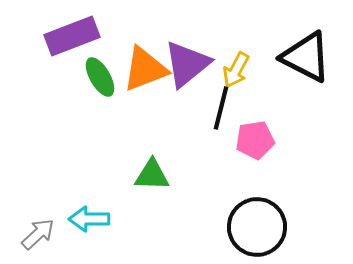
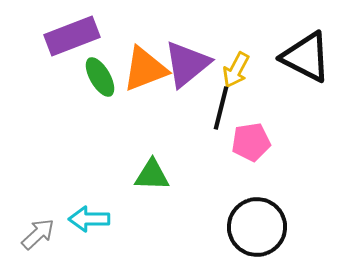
pink pentagon: moved 4 px left, 2 px down
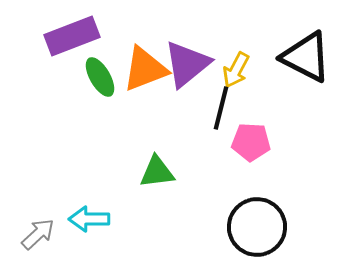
pink pentagon: rotated 12 degrees clockwise
green triangle: moved 5 px right, 3 px up; rotated 9 degrees counterclockwise
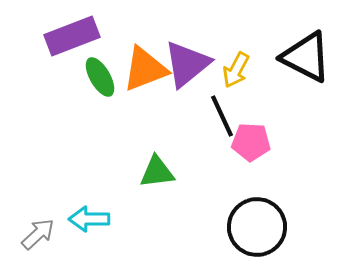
black line: moved 1 px right, 8 px down; rotated 39 degrees counterclockwise
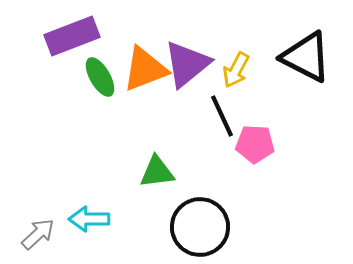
pink pentagon: moved 4 px right, 2 px down
black circle: moved 57 px left
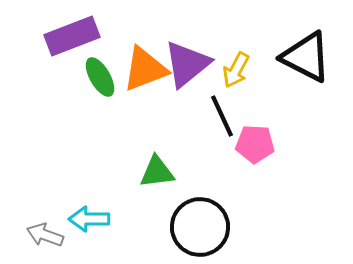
gray arrow: moved 7 px right, 1 px down; rotated 117 degrees counterclockwise
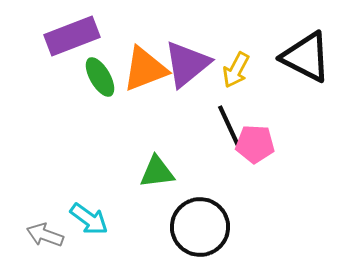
black line: moved 7 px right, 10 px down
cyan arrow: rotated 144 degrees counterclockwise
